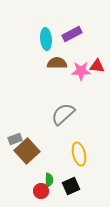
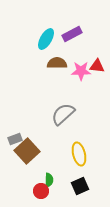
cyan ellipse: rotated 35 degrees clockwise
black square: moved 9 px right
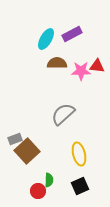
red circle: moved 3 px left
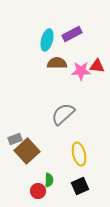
cyan ellipse: moved 1 px right, 1 px down; rotated 15 degrees counterclockwise
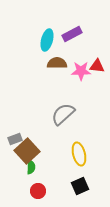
green semicircle: moved 18 px left, 13 px up
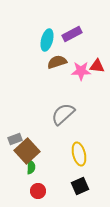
brown semicircle: moved 1 px up; rotated 18 degrees counterclockwise
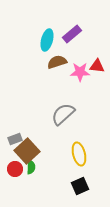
purple rectangle: rotated 12 degrees counterclockwise
pink star: moved 1 px left, 1 px down
red circle: moved 23 px left, 22 px up
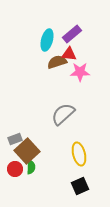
red triangle: moved 28 px left, 12 px up
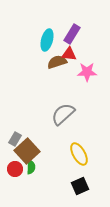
purple rectangle: rotated 18 degrees counterclockwise
pink star: moved 7 px right
gray rectangle: rotated 40 degrees counterclockwise
yellow ellipse: rotated 15 degrees counterclockwise
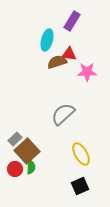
purple rectangle: moved 13 px up
gray rectangle: rotated 16 degrees clockwise
yellow ellipse: moved 2 px right
